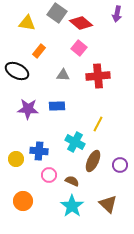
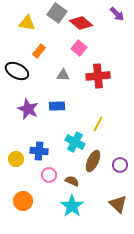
purple arrow: rotated 56 degrees counterclockwise
purple star: rotated 20 degrees clockwise
brown triangle: moved 10 px right
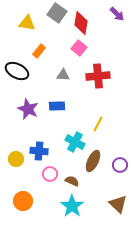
red diamond: rotated 60 degrees clockwise
pink circle: moved 1 px right, 1 px up
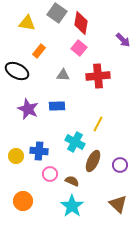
purple arrow: moved 6 px right, 26 px down
yellow circle: moved 3 px up
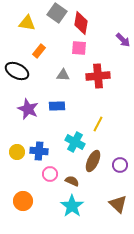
pink square: rotated 35 degrees counterclockwise
yellow circle: moved 1 px right, 4 px up
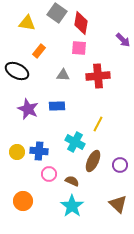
pink circle: moved 1 px left
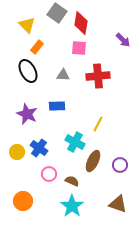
yellow triangle: moved 2 px down; rotated 36 degrees clockwise
orange rectangle: moved 2 px left, 4 px up
black ellipse: moved 11 px right; rotated 35 degrees clockwise
purple star: moved 1 px left, 5 px down
blue cross: moved 3 px up; rotated 30 degrees clockwise
brown triangle: rotated 24 degrees counterclockwise
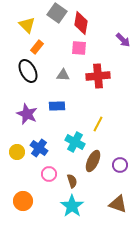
brown semicircle: rotated 48 degrees clockwise
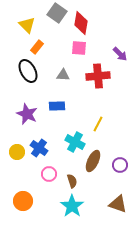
purple arrow: moved 3 px left, 14 px down
